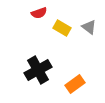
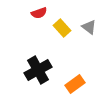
yellow rectangle: rotated 18 degrees clockwise
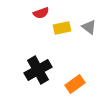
red semicircle: moved 2 px right
yellow rectangle: rotated 60 degrees counterclockwise
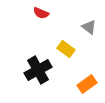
red semicircle: rotated 42 degrees clockwise
yellow rectangle: moved 4 px right, 21 px down; rotated 48 degrees clockwise
orange rectangle: moved 12 px right
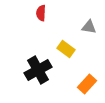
red semicircle: rotated 70 degrees clockwise
gray triangle: rotated 28 degrees counterclockwise
orange rectangle: rotated 12 degrees counterclockwise
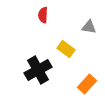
red semicircle: moved 2 px right, 2 px down
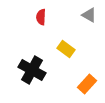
red semicircle: moved 2 px left, 2 px down
gray triangle: moved 12 px up; rotated 21 degrees clockwise
black cross: moved 6 px left; rotated 32 degrees counterclockwise
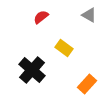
red semicircle: rotated 49 degrees clockwise
yellow rectangle: moved 2 px left, 1 px up
black cross: rotated 12 degrees clockwise
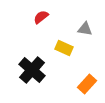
gray triangle: moved 4 px left, 14 px down; rotated 21 degrees counterclockwise
yellow rectangle: rotated 12 degrees counterclockwise
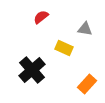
black cross: rotated 8 degrees clockwise
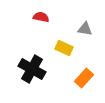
red semicircle: rotated 49 degrees clockwise
black cross: moved 1 px up; rotated 20 degrees counterclockwise
orange rectangle: moved 3 px left, 6 px up
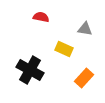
yellow rectangle: moved 1 px down
black cross: moved 2 px left, 1 px down
